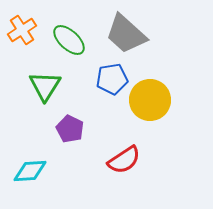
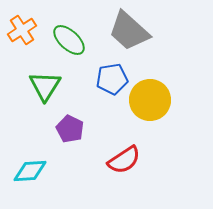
gray trapezoid: moved 3 px right, 3 px up
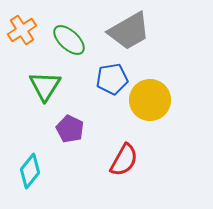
gray trapezoid: rotated 72 degrees counterclockwise
red semicircle: rotated 28 degrees counterclockwise
cyan diamond: rotated 48 degrees counterclockwise
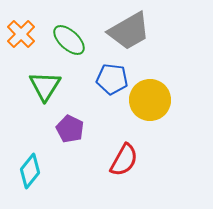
orange cross: moved 1 px left, 4 px down; rotated 12 degrees counterclockwise
blue pentagon: rotated 16 degrees clockwise
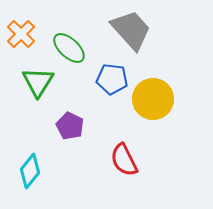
gray trapezoid: moved 2 px right, 1 px up; rotated 102 degrees counterclockwise
green ellipse: moved 8 px down
green triangle: moved 7 px left, 4 px up
yellow circle: moved 3 px right, 1 px up
purple pentagon: moved 3 px up
red semicircle: rotated 124 degrees clockwise
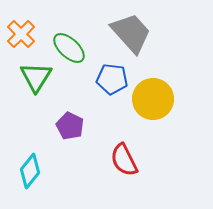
gray trapezoid: moved 3 px down
green triangle: moved 2 px left, 5 px up
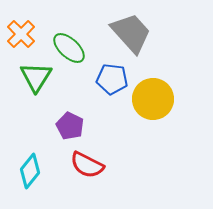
red semicircle: moved 37 px left, 5 px down; rotated 36 degrees counterclockwise
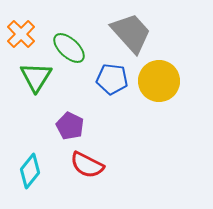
yellow circle: moved 6 px right, 18 px up
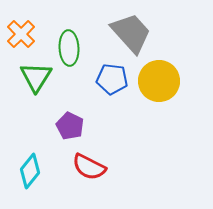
green ellipse: rotated 44 degrees clockwise
red semicircle: moved 2 px right, 2 px down
